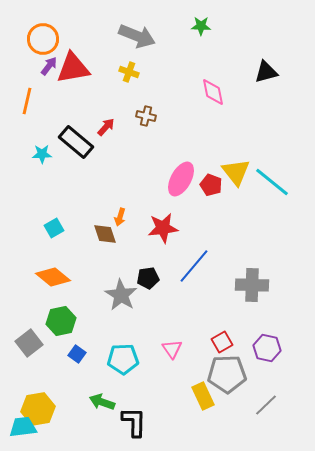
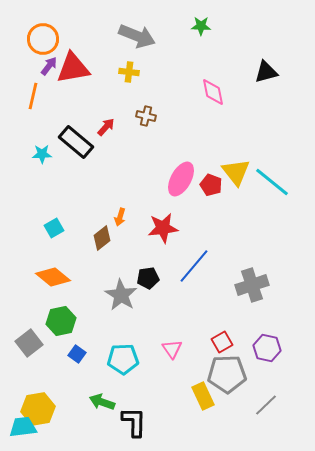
yellow cross: rotated 12 degrees counterclockwise
orange line: moved 6 px right, 5 px up
brown diamond: moved 3 px left, 4 px down; rotated 70 degrees clockwise
gray cross: rotated 20 degrees counterclockwise
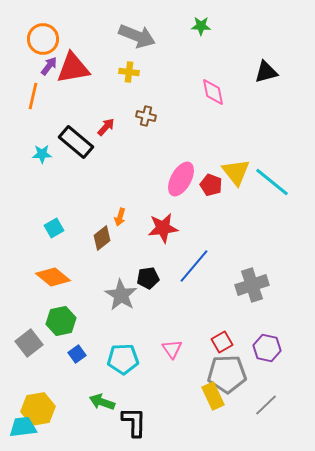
blue square: rotated 18 degrees clockwise
yellow rectangle: moved 10 px right
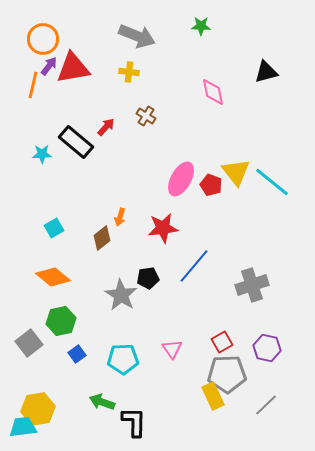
orange line: moved 11 px up
brown cross: rotated 18 degrees clockwise
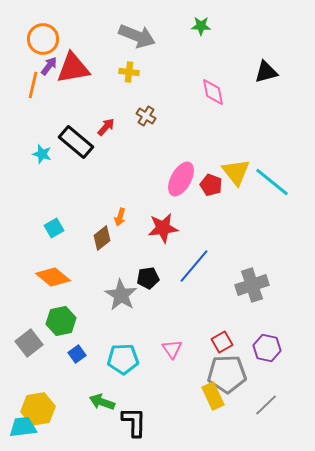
cyan star: rotated 18 degrees clockwise
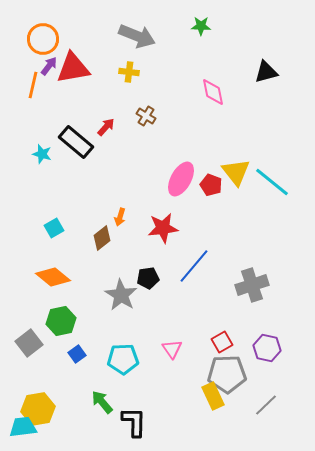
green arrow: rotated 30 degrees clockwise
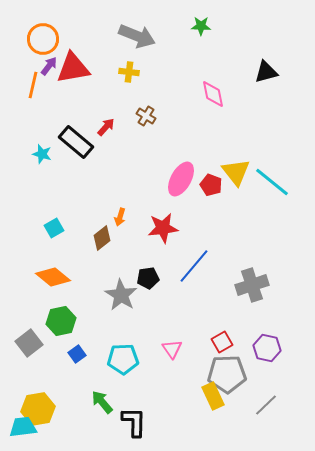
pink diamond: moved 2 px down
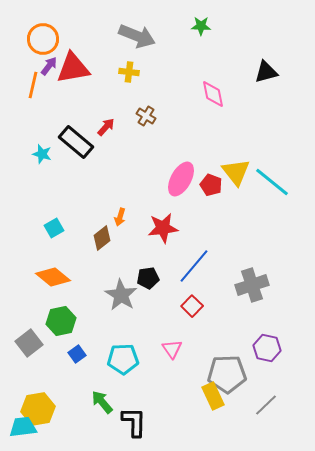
red square: moved 30 px left, 36 px up; rotated 15 degrees counterclockwise
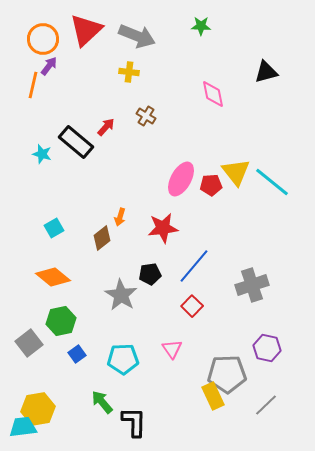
red triangle: moved 13 px right, 38 px up; rotated 33 degrees counterclockwise
red pentagon: rotated 25 degrees counterclockwise
black pentagon: moved 2 px right, 4 px up
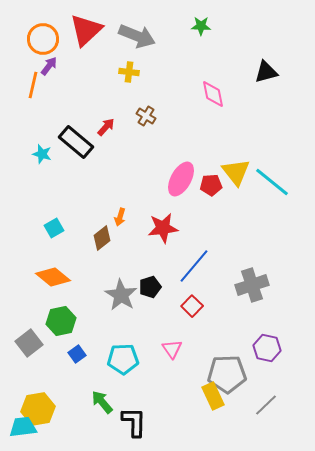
black pentagon: moved 13 px down; rotated 10 degrees counterclockwise
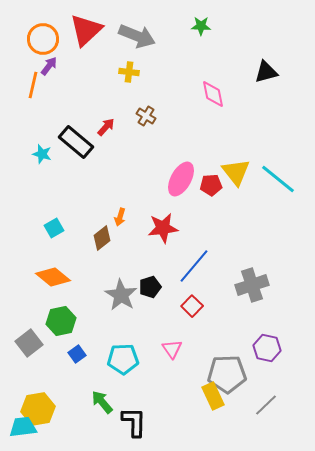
cyan line: moved 6 px right, 3 px up
